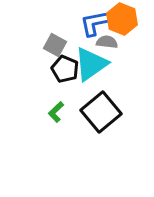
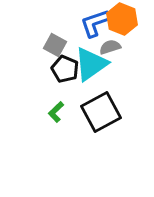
blue L-shape: rotated 8 degrees counterclockwise
gray semicircle: moved 3 px right, 5 px down; rotated 25 degrees counterclockwise
black square: rotated 12 degrees clockwise
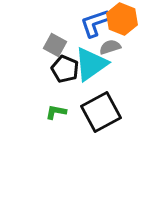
green L-shape: rotated 55 degrees clockwise
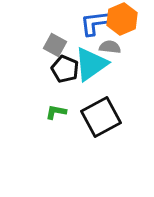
orange hexagon: rotated 16 degrees clockwise
blue L-shape: rotated 12 degrees clockwise
gray semicircle: rotated 25 degrees clockwise
black square: moved 5 px down
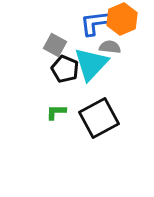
cyan triangle: rotated 12 degrees counterclockwise
green L-shape: rotated 10 degrees counterclockwise
black square: moved 2 px left, 1 px down
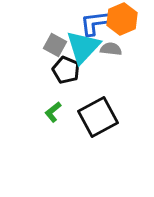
gray semicircle: moved 1 px right, 2 px down
cyan triangle: moved 8 px left, 17 px up
black pentagon: moved 1 px right, 1 px down
green L-shape: moved 3 px left; rotated 40 degrees counterclockwise
black square: moved 1 px left, 1 px up
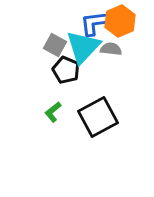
orange hexagon: moved 2 px left, 2 px down
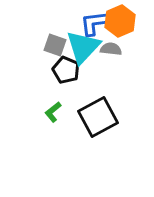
gray square: rotated 10 degrees counterclockwise
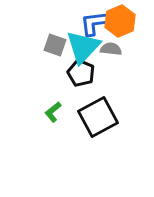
black pentagon: moved 15 px right, 3 px down
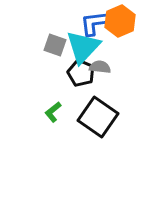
gray semicircle: moved 11 px left, 18 px down
black square: rotated 27 degrees counterclockwise
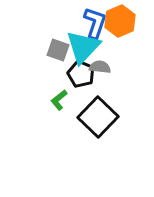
blue L-shape: rotated 116 degrees clockwise
gray square: moved 3 px right, 5 px down
black pentagon: moved 1 px down
green L-shape: moved 6 px right, 12 px up
black square: rotated 9 degrees clockwise
